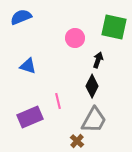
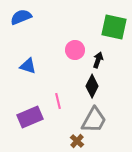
pink circle: moved 12 px down
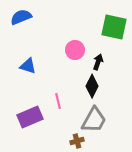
black arrow: moved 2 px down
brown cross: rotated 32 degrees clockwise
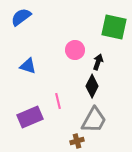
blue semicircle: rotated 15 degrees counterclockwise
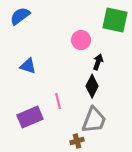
blue semicircle: moved 1 px left, 1 px up
green square: moved 1 px right, 7 px up
pink circle: moved 6 px right, 10 px up
gray trapezoid: rotated 8 degrees counterclockwise
